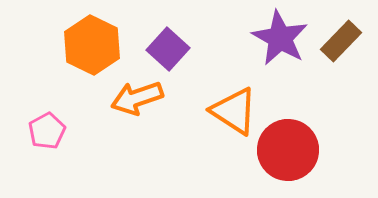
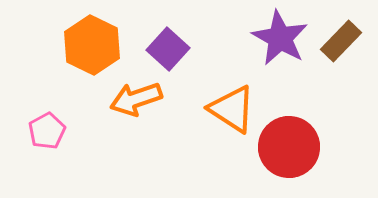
orange arrow: moved 1 px left, 1 px down
orange triangle: moved 2 px left, 2 px up
red circle: moved 1 px right, 3 px up
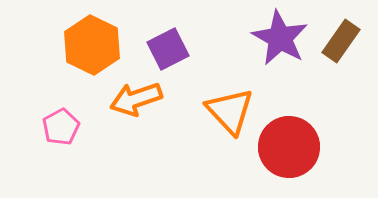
brown rectangle: rotated 9 degrees counterclockwise
purple square: rotated 21 degrees clockwise
orange triangle: moved 2 px left, 2 px down; rotated 14 degrees clockwise
pink pentagon: moved 14 px right, 4 px up
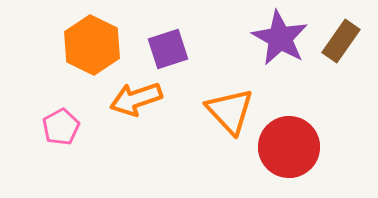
purple square: rotated 9 degrees clockwise
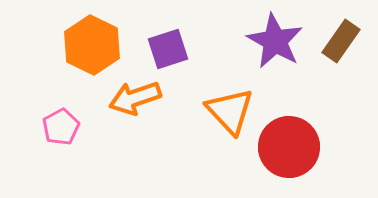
purple star: moved 5 px left, 3 px down
orange arrow: moved 1 px left, 1 px up
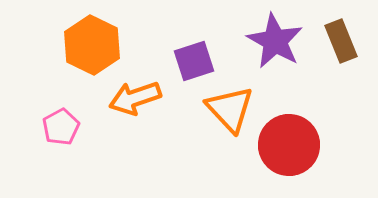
brown rectangle: rotated 57 degrees counterclockwise
purple square: moved 26 px right, 12 px down
orange triangle: moved 2 px up
red circle: moved 2 px up
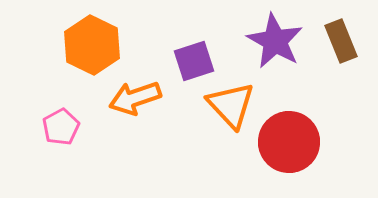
orange triangle: moved 1 px right, 4 px up
red circle: moved 3 px up
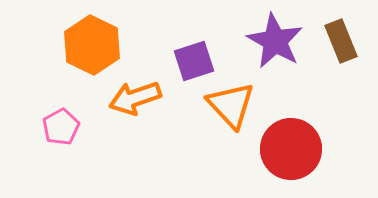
red circle: moved 2 px right, 7 px down
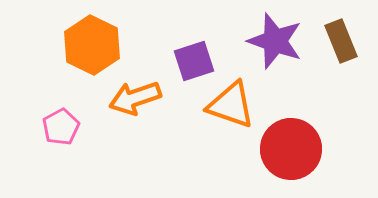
purple star: rotated 10 degrees counterclockwise
orange triangle: rotated 28 degrees counterclockwise
